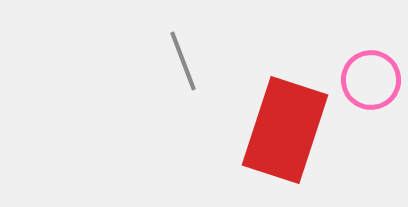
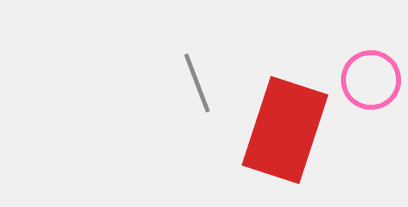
gray line: moved 14 px right, 22 px down
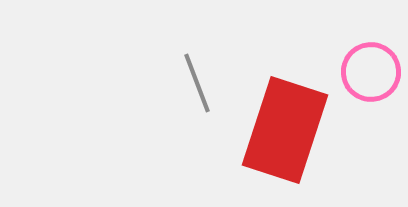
pink circle: moved 8 px up
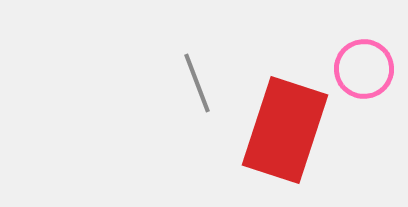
pink circle: moved 7 px left, 3 px up
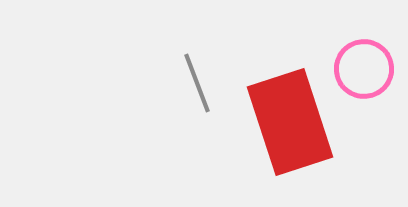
red rectangle: moved 5 px right, 8 px up; rotated 36 degrees counterclockwise
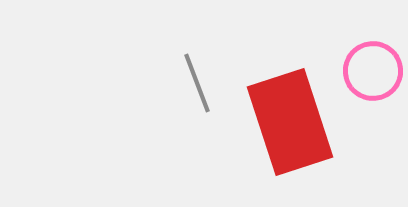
pink circle: moved 9 px right, 2 px down
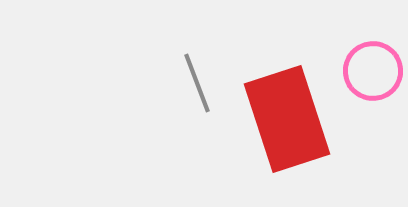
red rectangle: moved 3 px left, 3 px up
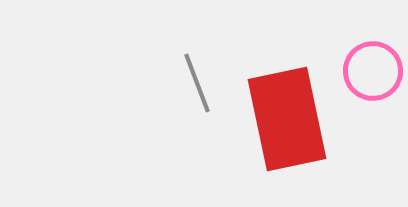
red rectangle: rotated 6 degrees clockwise
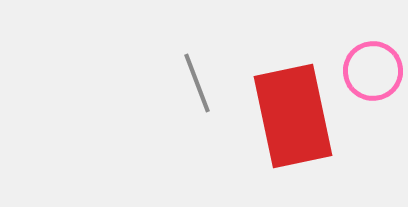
red rectangle: moved 6 px right, 3 px up
